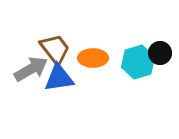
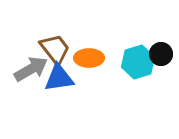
black circle: moved 1 px right, 1 px down
orange ellipse: moved 4 px left
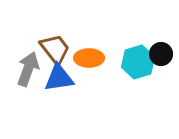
gray arrow: moved 3 px left; rotated 40 degrees counterclockwise
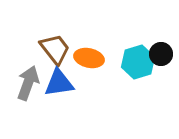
orange ellipse: rotated 12 degrees clockwise
gray arrow: moved 14 px down
blue triangle: moved 5 px down
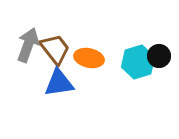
black circle: moved 2 px left, 2 px down
gray arrow: moved 38 px up
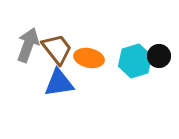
brown trapezoid: moved 2 px right
cyan hexagon: moved 3 px left, 1 px up
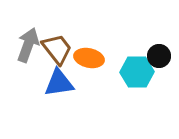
cyan hexagon: moved 2 px right, 11 px down; rotated 16 degrees clockwise
